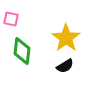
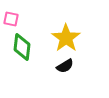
green diamond: moved 4 px up
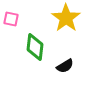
yellow star: moved 20 px up
green diamond: moved 13 px right
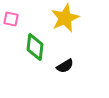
yellow star: moved 1 px left; rotated 12 degrees clockwise
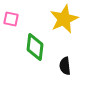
yellow star: moved 1 px left, 1 px down
black semicircle: rotated 114 degrees clockwise
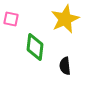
yellow star: moved 1 px right
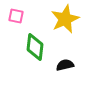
pink square: moved 5 px right, 3 px up
black semicircle: moved 1 px up; rotated 84 degrees clockwise
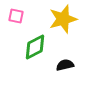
yellow star: moved 2 px left; rotated 8 degrees clockwise
green diamond: rotated 56 degrees clockwise
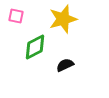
black semicircle: rotated 12 degrees counterclockwise
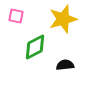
black semicircle: rotated 18 degrees clockwise
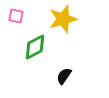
black semicircle: moved 1 px left, 11 px down; rotated 48 degrees counterclockwise
